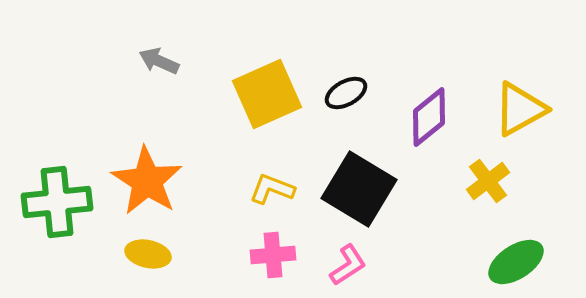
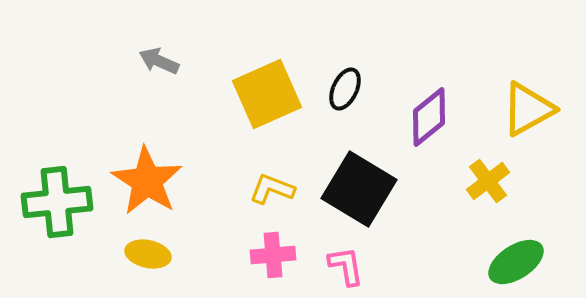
black ellipse: moved 1 px left, 4 px up; rotated 36 degrees counterclockwise
yellow triangle: moved 8 px right
pink L-shape: moved 2 px left, 1 px down; rotated 66 degrees counterclockwise
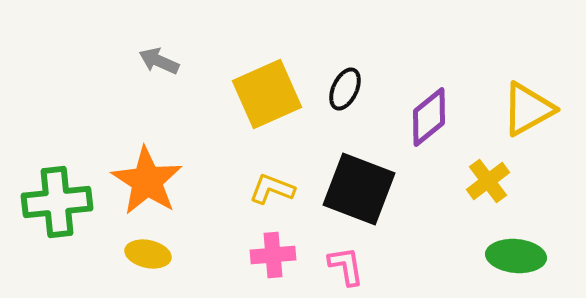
black square: rotated 10 degrees counterclockwise
green ellipse: moved 6 px up; rotated 38 degrees clockwise
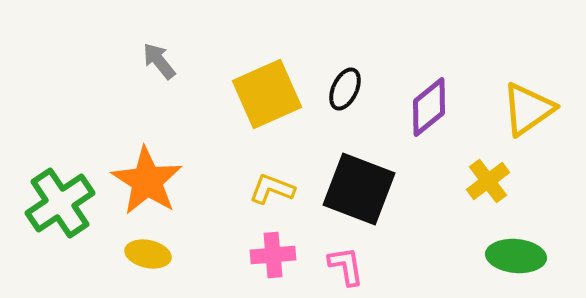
gray arrow: rotated 27 degrees clockwise
yellow triangle: rotated 6 degrees counterclockwise
purple diamond: moved 10 px up
green cross: moved 3 px right, 1 px down; rotated 28 degrees counterclockwise
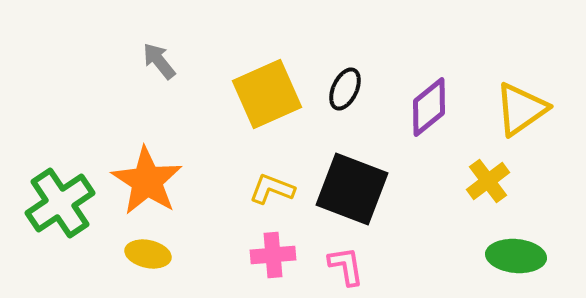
yellow triangle: moved 7 px left
black square: moved 7 px left
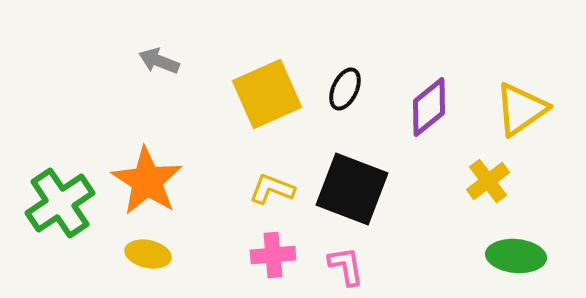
gray arrow: rotated 30 degrees counterclockwise
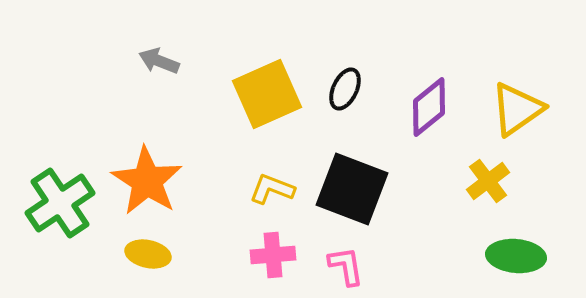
yellow triangle: moved 4 px left
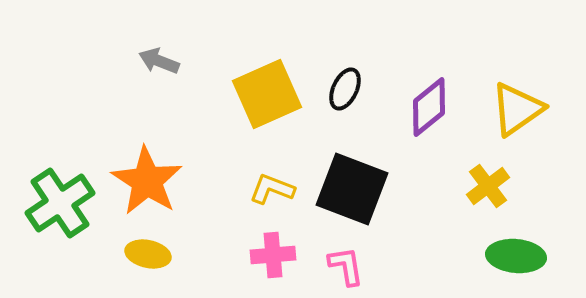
yellow cross: moved 5 px down
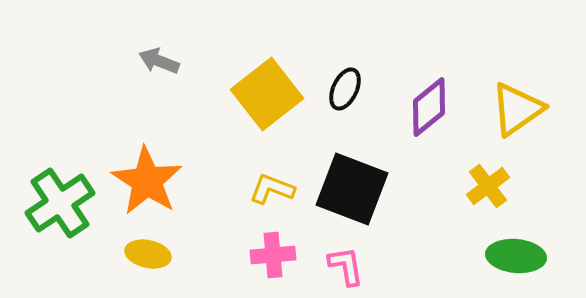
yellow square: rotated 14 degrees counterclockwise
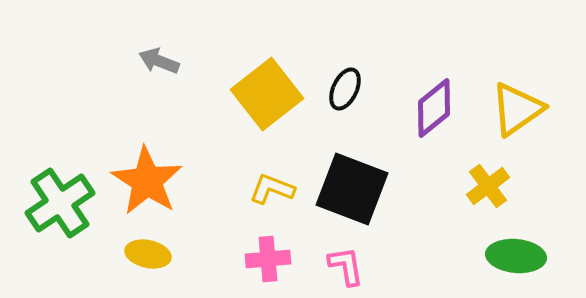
purple diamond: moved 5 px right, 1 px down
pink cross: moved 5 px left, 4 px down
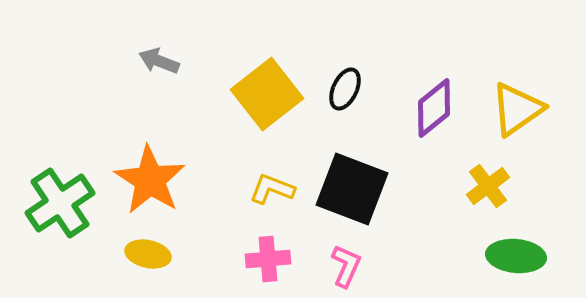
orange star: moved 3 px right, 1 px up
pink L-shape: rotated 33 degrees clockwise
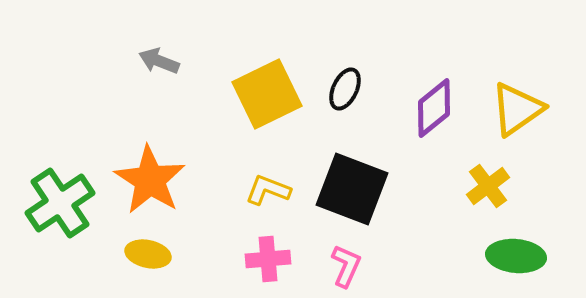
yellow square: rotated 12 degrees clockwise
yellow L-shape: moved 4 px left, 1 px down
